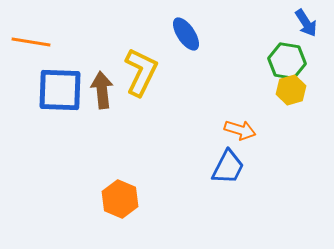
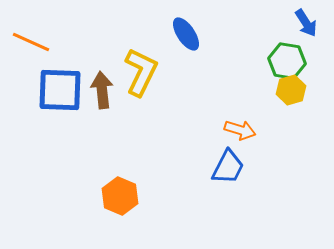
orange line: rotated 15 degrees clockwise
orange hexagon: moved 3 px up
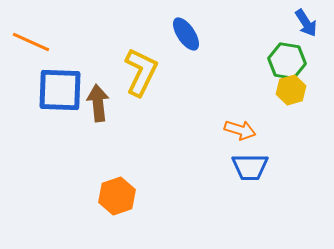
brown arrow: moved 4 px left, 13 px down
blue trapezoid: moved 22 px right; rotated 63 degrees clockwise
orange hexagon: moved 3 px left; rotated 18 degrees clockwise
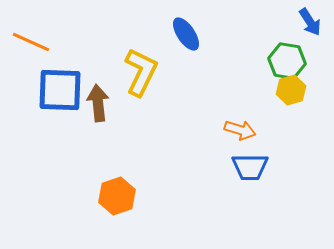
blue arrow: moved 4 px right, 1 px up
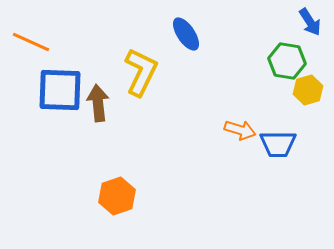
yellow hexagon: moved 17 px right
blue trapezoid: moved 28 px right, 23 px up
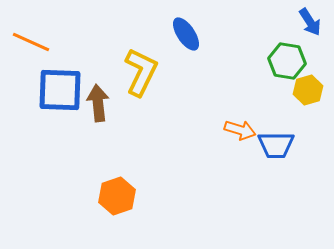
blue trapezoid: moved 2 px left, 1 px down
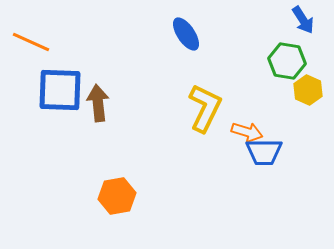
blue arrow: moved 7 px left, 2 px up
yellow L-shape: moved 64 px right, 36 px down
yellow hexagon: rotated 20 degrees counterclockwise
orange arrow: moved 7 px right, 2 px down
blue trapezoid: moved 12 px left, 7 px down
orange hexagon: rotated 9 degrees clockwise
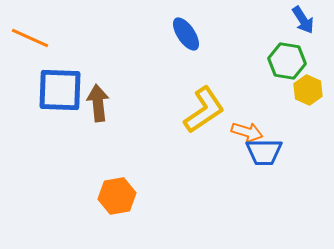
orange line: moved 1 px left, 4 px up
yellow L-shape: moved 1 px left, 2 px down; rotated 30 degrees clockwise
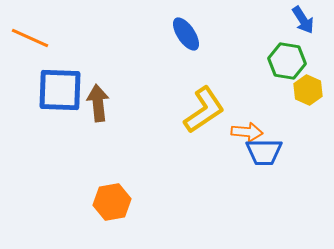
orange arrow: rotated 12 degrees counterclockwise
orange hexagon: moved 5 px left, 6 px down
